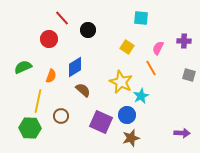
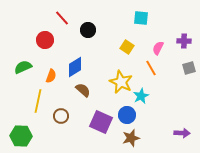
red circle: moved 4 px left, 1 px down
gray square: moved 7 px up; rotated 32 degrees counterclockwise
green hexagon: moved 9 px left, 8 px down
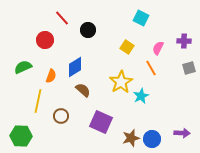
cyan square: rotated 21 degrees clockwise
yellow star: rotated 15 degrees clockwise
blue circle: moved 25 px right, 24 px down
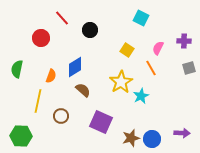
black circle: moved 2 px right
red circle: moved 4 px left, 2 px up
yellow square: moved 3 px down
green semicircle: moved 6 px left, 2 px down; rotated 54 degrees counterclockwise
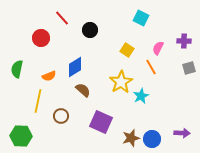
orange line: moved 1 px up
orange semicircle: moved 2 px left; rotated 48 degrees clockwise
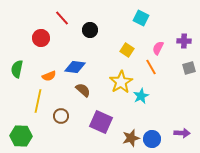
blue diamond: rotated 40 degrees clockwise
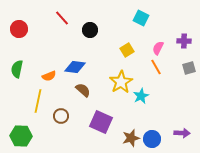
red circle: moved 22 px left, 9 px up
yellow square: rotated 24 degrees clockwise
orange line: moved 5 px right
